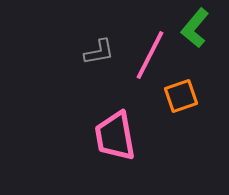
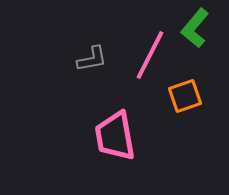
gray L-shape: moved 7 px left, 7 px down
orange square: moved 4 px right
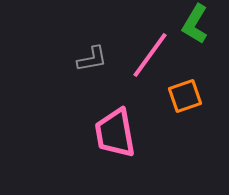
green L-shape: moved 4 px up; rotated 9 degrees counterclockwise
pink line: rotated 9 degrees clockwise
pink trapezoid: moved 3 px up
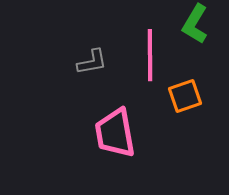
pink line: rotated 36 degrees counterclockwise
gray L-shape: moved 3 px down
